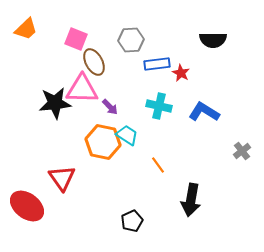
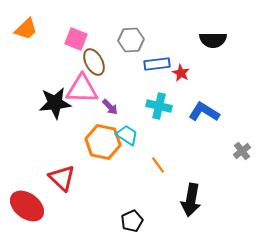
red triangle: rotated 12 degrees counterclockwise
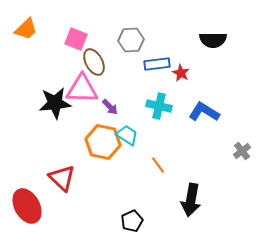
red ellipse: rotated 24 degrees clockwise
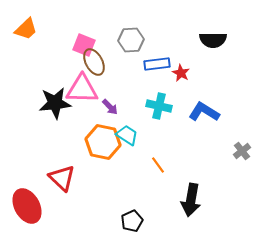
pink square: moved 8 px right, 6 px down
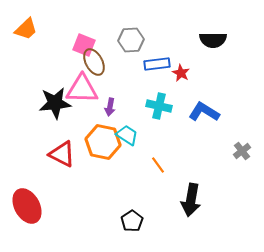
purple arrow: rotated 54 degrees clockwise
red triangle: moved 24 px up; rotated 16 degrees counterclockwise
black pentagon: rotated 10 degrees counterclockwise
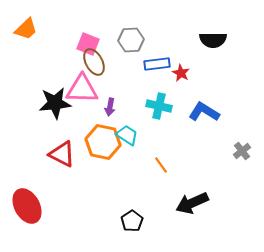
pink square: moved 4 px right, 1 px up
orange line: moved 3 px right
black arrow: moved 1 px right, 3 px down; rotated 56 degrees clockwise
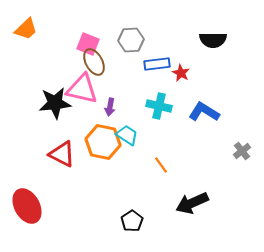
pink triangle: rotated 12 degrees clockwise
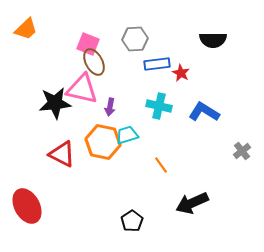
gray hexagon: moved 4 px right, 1 px up
cyan trapezoid: rotated 50 degrees counterclockwise
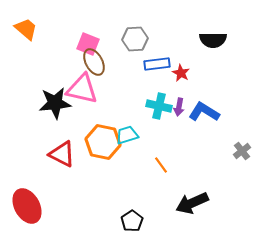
orange trapezoid: rotated 95 degrees counterclockwise
purple arrow: moved 69 px right
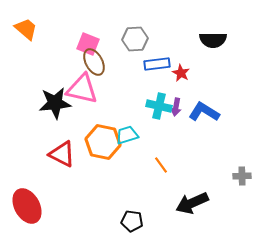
purple arrow: moved 3 px left
gray cross: moved 25 px down; rotated 36 degrees clockwise
black pentagon: rotated 30 degrees counterclockwise
